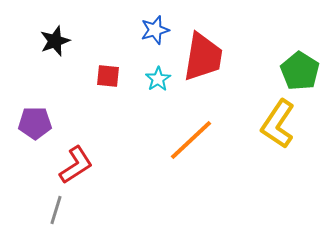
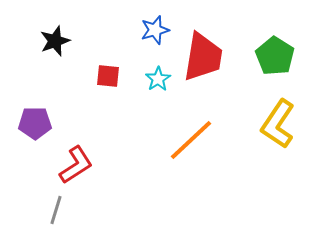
green pentagon: moved 25 px left, 15 px up
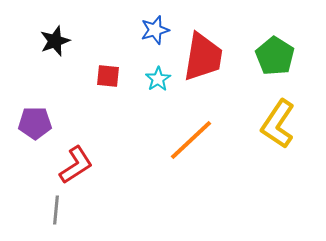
gray line: rotated 12 degrees counterclockwise
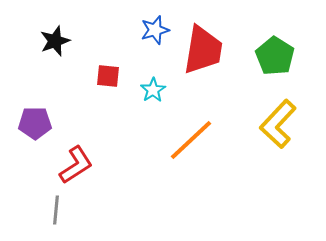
red trapezoid: moved 7 px up
cyan star: moved 5 px left, 11 px down
yellow L-shape: rotated 9 degrees clockwise
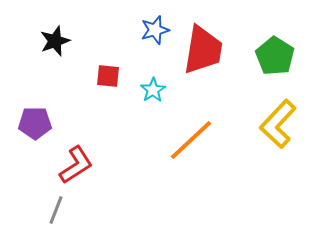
gray line: rotated 16 degrees clockwise
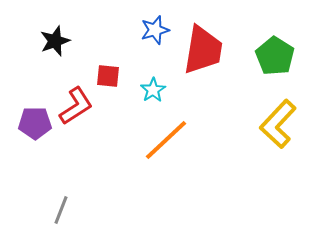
orange line: moved 25 px left
red L-shape: moved 59 px up
gray line: moved 5 px right
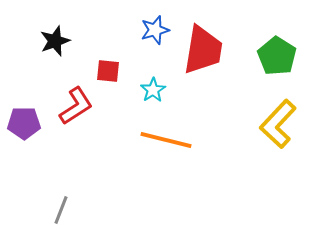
green pentagon: moved 2 px right
red square: moved 5 px up
purple pentagon: moved 11 px left
orange line: rotated 57 degrees clockwise
